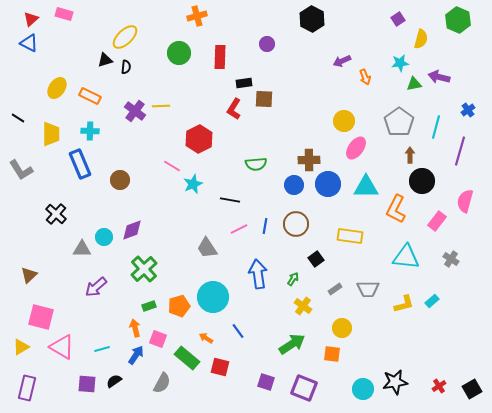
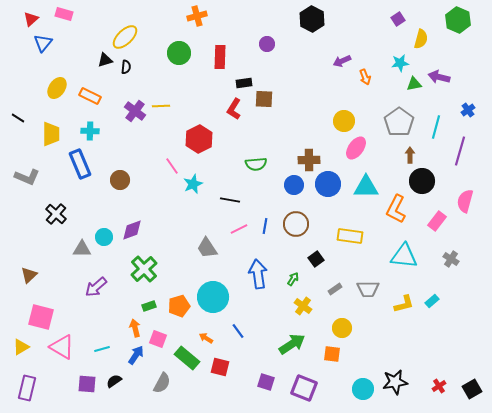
blue triangle at (29, 43): moved 14 px right; rotated 42 degrees clockwise
pink line at (172, 166): rotated 24 degrees clockwise
gray L-shape at (21, 170): moved 6 px right, 7 px down; rotated 35 degrees counterclockwise
cyan triangle at (406, 257): moved 2 px left, 1 px up
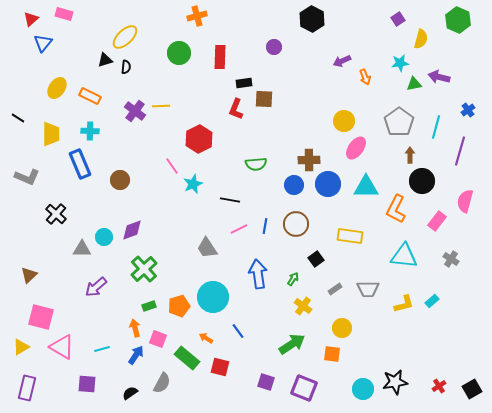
purple circle at (267, 44): moved 7 px right, 3 px down
red L-shape at (234, 109): moved 2 px right; rotated 10 degrees counterclockwise
black semicircle at (114, 381): moved 16 px right, 12 px down
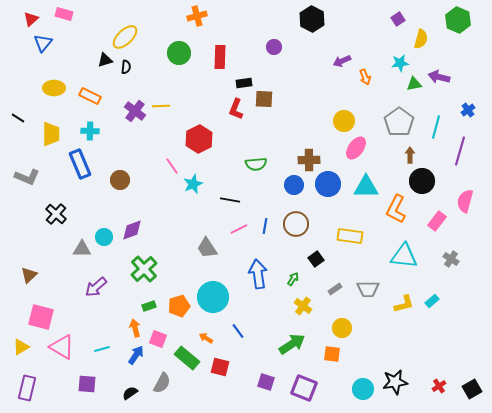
yellow ellipse at (57, 88): moved 3 px left; rotated 55 degrees clockwise
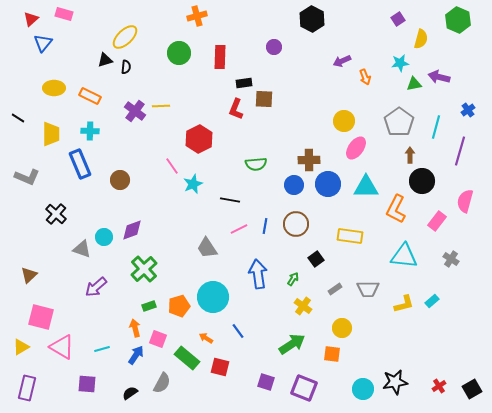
gray triangle at (82, 249): rotated 18 degrees clockwise
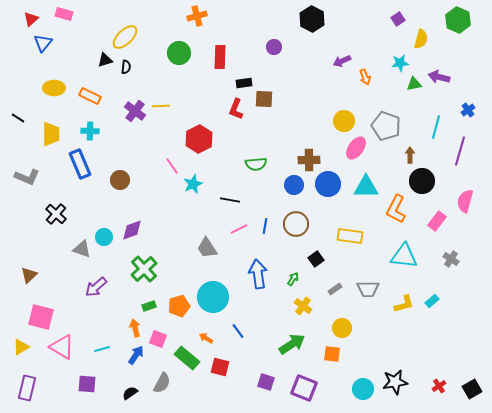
gray pentagon at (399, 122): moved 13 px left, 4 px down; rotated 16 degrees counterclockwise
